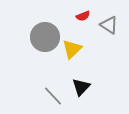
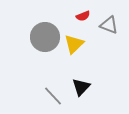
gray triangle: rotated 12 degrees counterclockwise
yellow triangle: moved 2 px right, 5 px up
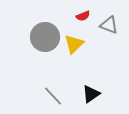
black triangle: moved 10 px right, 7 px down; rotated 12 degrees clockwise
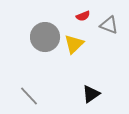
gray line: moved 24 px left
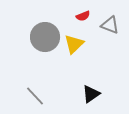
gray triangle: moved 1 px right
gray line: moved 6 px right
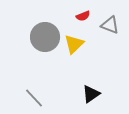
gray line: moved 1 px left, 2 px down
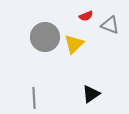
red semicircle: moved 3 px right
gray line: rotated 40 degrees clockwise
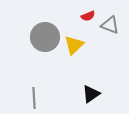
red semicircle: moved 2 px right
yellow triangle: moved 1 px down
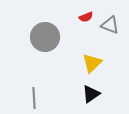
red semicircle: moved 2 px left, 1 px down
yellow triangle: moved 18 px right, 18 px down
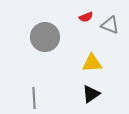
yellow triangle: rotated 40 degrees clockwise
